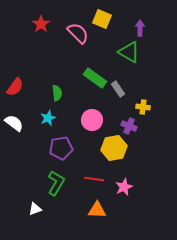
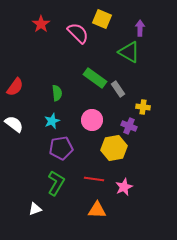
cyan star: moved 4 px right, 3 px down
white semicircle: moved 1 px down
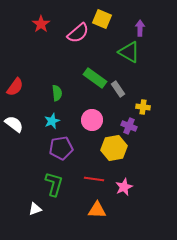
pink semicircle: rotated 95 degrees clockwise
green L-shape: moved 2 px left, 1 px down; rotated 15 degrees counterclockwise
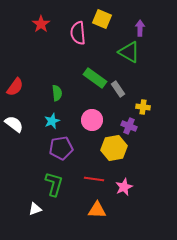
pink semicircle: rotated 125 degrees clockwise
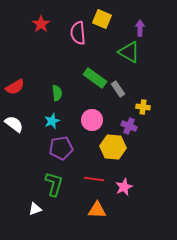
red semicircle: rotated 24 degrees clockwise
yellow hexagon: moved 1 px left, 1 px up; rotated 15 degrees clockwise
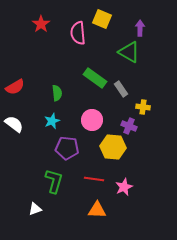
gray rectangle: moved 3 px right
purple pentagon: moved 6 px right; rotated 15 degrees clockwise
green L-shape: moved 3 px up
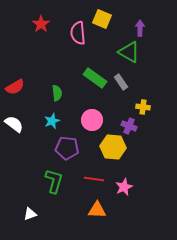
gray rectangle: moved 7 px up
white triangle: moved 5 px left, 5 px down
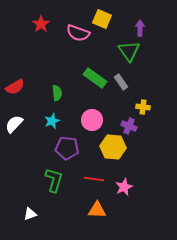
pink semicircle: rotated 65 degrees counterclockwise
green triangle: moved 1 px up; rotated 25 degrees clockwise
white semicircle: rotated 84 degrees counterclockwise
green L-shape: moved 1 px up
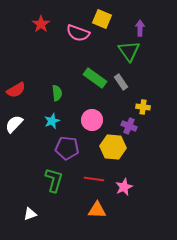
red semicircle: moved 1 px right, 3 px down
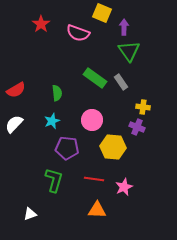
yellow square: moved 6 px up
purple arrow: moved 16 px left, 1 px up
purple cross: moved 8 px right, 1 px down
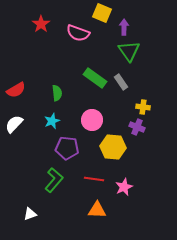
green L-shape: rotated 25 degrees clockwise
